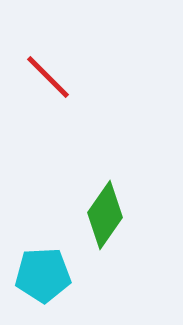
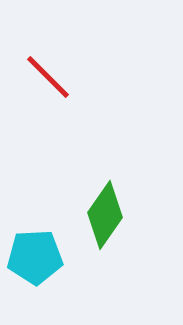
cyan pentagon: moved 8 px left, 18 px up
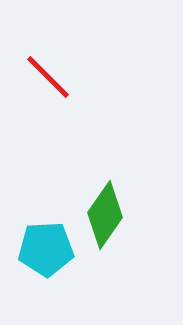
cyan pentagon: moved 11 px right, 8 px up
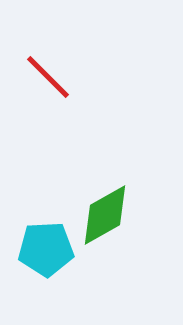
green diamond: rotated 26 degrees clockwise
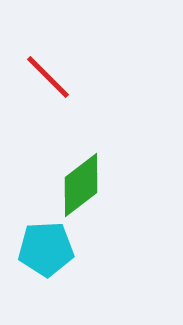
green diamond: moved 24 px left, 30 px up; rotated 8 degrees counterclockwise
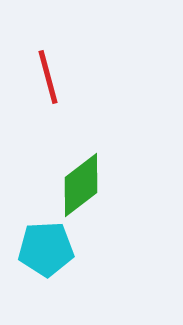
red line: rotated 30 degrees clockwise
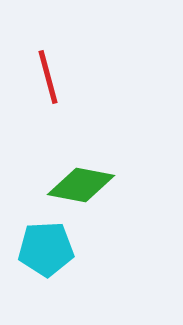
green diamond: rotated 48 degrees clockwise
